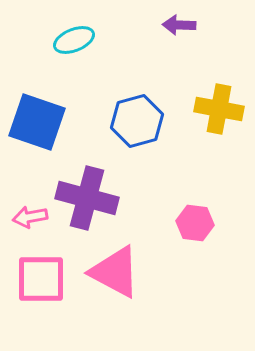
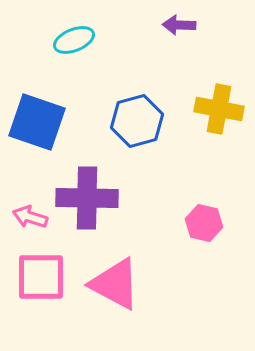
purple cross: rotated 14 degrees counterclockwise
pink arrow: rotated 28 degrees clockwise
pink hexagon: moved 9 px right; rotated 6 degrees clockwise
pink triangle: moved 12 px down
pink square: moved 2 px up
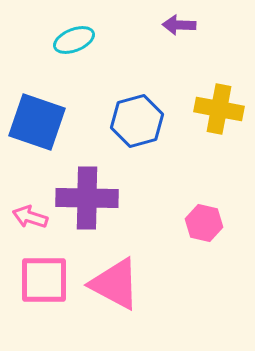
pink square: moved 3 px right, 3 px down
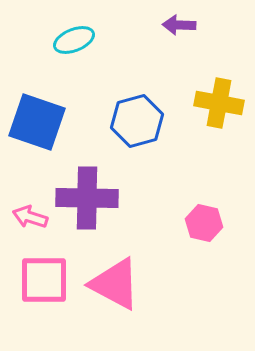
yellow cross: moved 6 px up
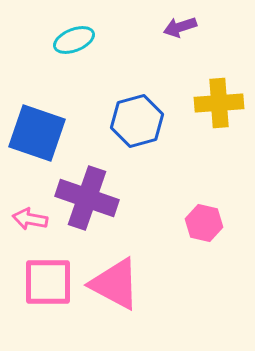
purple arrow: moved 1 px right, 2 px down; rotated 20 degrees counterclockwise
yellow cross: rotated 15 degrees counterclockwise
blue square: moved 11 px down
purple cross: rotated 18 degrees clockwise
pink arrow: moved 2 px down; rotated 8 degrees counterclockwise
pink square: moved 4 px right, 2 px down
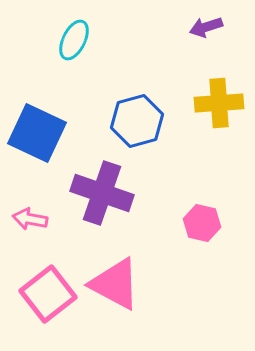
purple arrow: moved 26 px right
cyan ellipse: rotated 42 degrees counterclockwise
blue square: rotated 6 degrees clockwise
purple cross: moved 15 px right, 5 px up
pink hexagon: moved 2 px left
pink square: moved 12 px down; rotated 38 degrees counterclockwise
